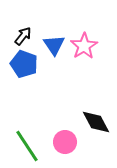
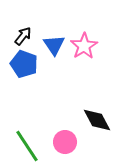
black diamond: moved 1 px right, 2 px up
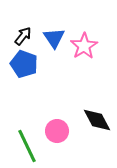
blue triangle: moved 7 px up
pink circle: moved 8 px left, 11 px up
green line: rotated 8 degrees clockwise
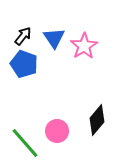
black diamond: rotated 68 degrees clockwise
green line: moved 2 px left, 3 px up; rotated 16 degrees counterclockwise
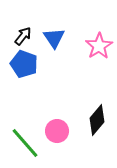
pink star: moved 15 px right
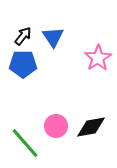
blue triangle: moved 1 px left, 1 px up
pink star: moved 1 px left, 12 px down
blue pentagon: moved 1 px left; rotated 20 degrees counterclockwise
black diamond: moved 6 px left, 7 px down; rotated 40 degrees clockwise
pink circle: moved 1 px left, 5 px up
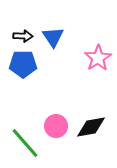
black arrow: rotated 54 degrees clockwise
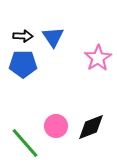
black diamond: rotated 12 degrees counterclockwise
